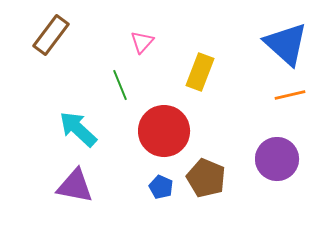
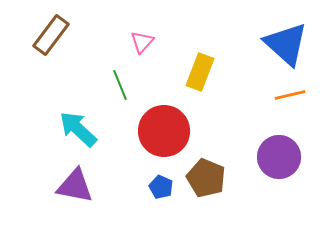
purple circle: moved 2 px right, 2 px up
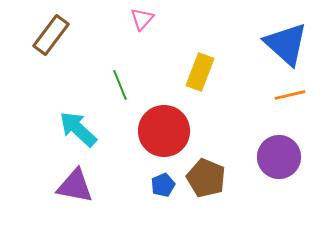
pink triangle: moved 23 px up
blue pentagon: moved 2 px right, 2 px up; rotated 25 degrees clockwise
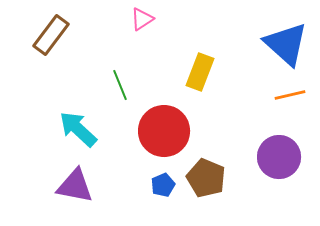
pink triangle: rotated 15 degrees clockwise
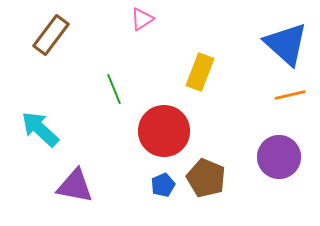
green line: moved 6 px left, 4 px down
cyan arrow: moved 38 px left
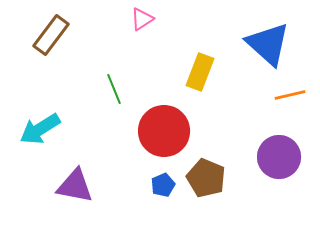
blue triangle: moved 18 px left
cyan arrow: rotated 75 degrees counterclockwise
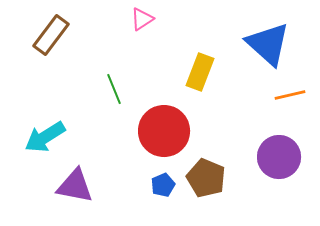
cyan arrow: moved 5 px right, 8 px down
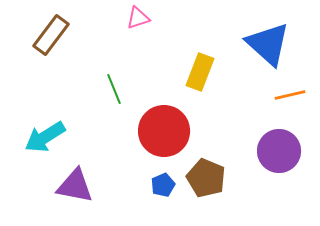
pink triangle: moved 4 px left, 1 px up; rotated 15 degrees clockwise
purple circle: moved 6 px up
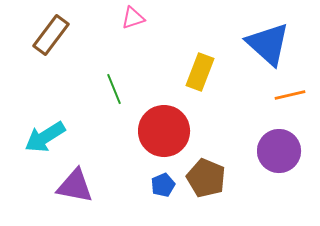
pink triangle: moved 5 px left
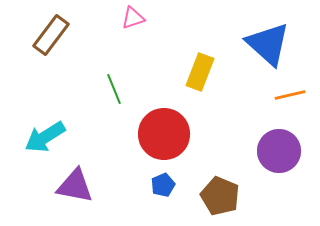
red circle: moved 3 px down
brown pentagon: moved 14 px right, 18 px down
